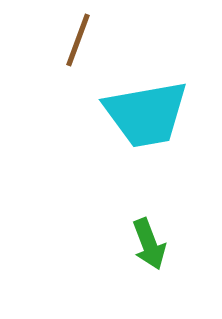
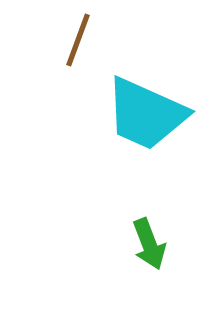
cyan trapezoid: rotated 34 degrees clockwise
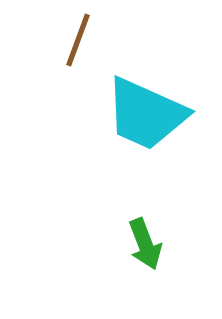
green arrow: moved 4 px left
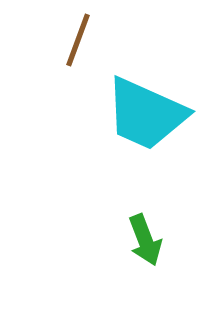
green arrow: moved 4 px up
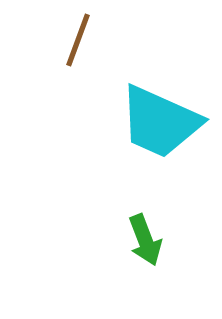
cyan trapezoid: moved 14 px right, 8 px down
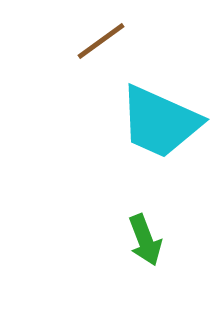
brown line: moved 23 px right, 1 px down; rotated 34 degrees clockwise
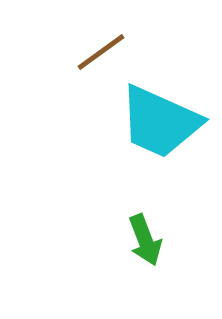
brown line: moved 11 px down
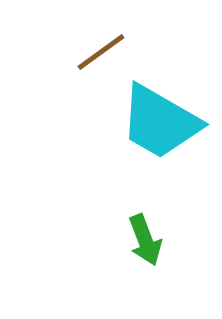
cyan trapezoid: rotated 6 degrees clockwise
